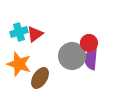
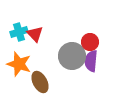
red triangle: rotated 36 degrees counterclockwise
red circle: moved 1 px right, 1 px up
purple semicircle: moved 2 px down
brown ellipse: moved 4 px down; rotated 60 degrees counterclockwise
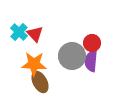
cyan cross: rotated 30 degrees counterclockwise
red circle: moved 2 px right, 1 px down
orange star: moved 15 px right; rotated 15 degrees counterclockwise
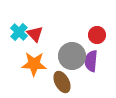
red circle: moved 5 px right, 8 px up
brown ellipse: moved 22 px right
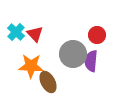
cyan cross: moved 3 px left
gray circle: moved 1 px right, 2 px up
orange star: moved 3 px left, 2 px down
brown ellipse: moved 14 px left
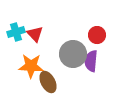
cyan cross: rotated 30 degrees clockwise
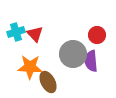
purple semicircle: rotated 10 degrees counterclockwise
orange star: moved 1 px left, 1 px down
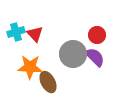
purple semicircle: moved 4 px right, 4 px up; rotated 140 degrees clockwise
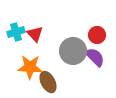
gray circle: moved 3 px up
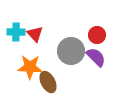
cyan cross: rotated 18 degrees clockwise
gray circle: moved 2 px left
purple semicircle: moved 1 px right
